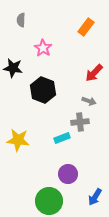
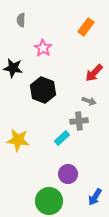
gray cross: moved 1 px left, 1 px up
cyan rectangle: rotated 21 degrees counterclockwise
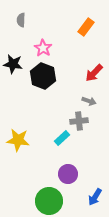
black star: moved 4 px up
black hexagon: moved 14 px up
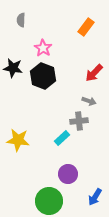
black star: moved 4 px down
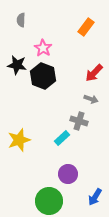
black star: moved 4 px right, 3 px up
gray arrow: moved 2 px right, 2 px up
gray cross: rotated 24 degrees clockwise
yellow star: moved 1 px right; rotated 25 degrees counterclockwise
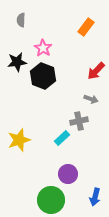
black star: moved 3 px up; rotated 18 degrees counterclockwise
red arrow: moved 2 px right, 2 px up
gray cross: rotated 30 degrees counterclockwise
blue arrow: rotated 18 degrees counterclockwise
green circle: moved 2 px right, 1 px up
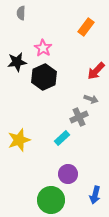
gray semicircle: moved 7 px up
black hexagon: moved 1 px right, 1 px down; rotated 15 degrees clockwise
gray cross: moved 4 px up; rotated 12 degrees counterclockwise
blue arrow: moved 2 px up
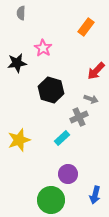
black star: moved 1 px down
black hexagon: moved 7 px right, 13 px down; rotated 20 degrees counterclockwise
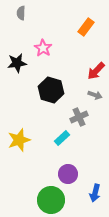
gray arrow: moved 4 px right, 4 px up
blue arrow: moved 2 px up
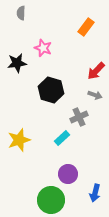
pink star: rotated 12 degrees counterclockwise
